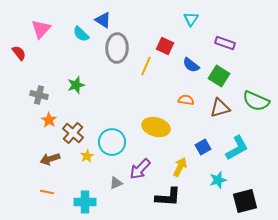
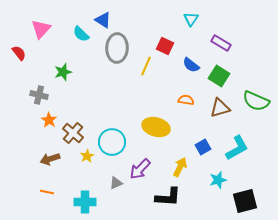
purple rectangle: moved 4 px left; rotated 12 degrees clockwise
green star: moved 13 px left, 13 px up
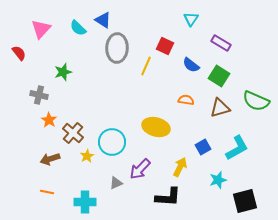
cyan semicircle: moved 3 px left, 6 px up
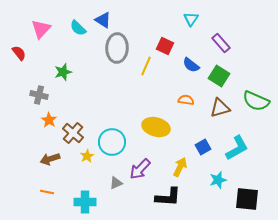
purple rectangle: rotated 18 degrees clockwise
black square: moved 2 px right, 2 px up; rotated 20 degrees clockwise
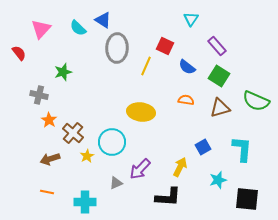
purple rectangle: moved 4 px left, 3 px down
blue semicircle: moved 4 px left, 2 px down
yellow ellipse: moved 15 px left, 15 px up; rotated 8 degrees counterclockwise
cyan L-shape: moved 5 px right, 1 px down; rotated 56 degrees counterclockwise
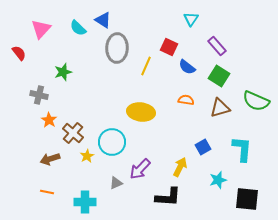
red square: moved 4 px right, 1 px down
